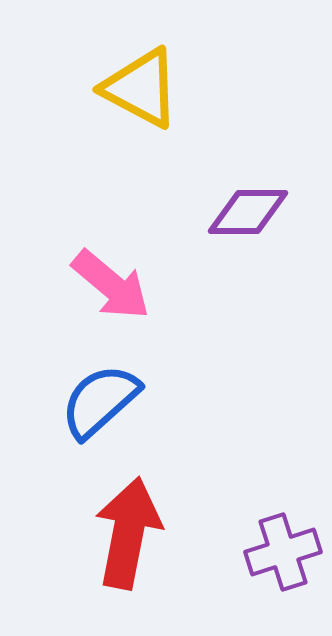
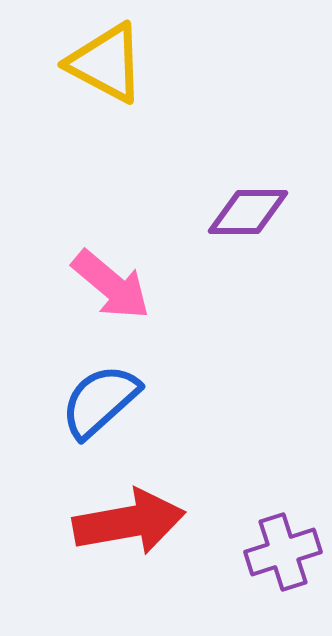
yellow triangle: moved 35 px left, 25 px up
red arrow: moved 1 px right, 11 px up; rotated 69 degrees clockwise
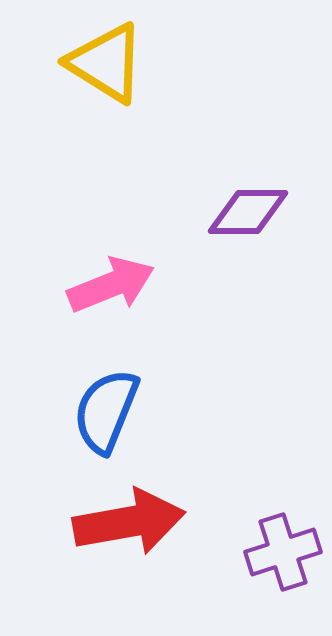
yellow triangle: rotated 4 degrees clockwise
pink arrow: rotated 62 degrees counterclockwise
blue semicircle: moved 6 px right, 10 px down; rotated 26 degrees counterclockwise
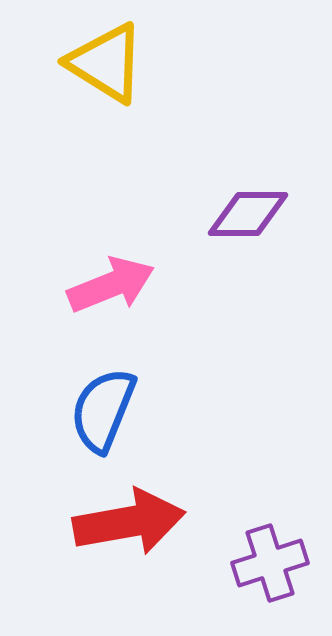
purple diamond: moved 2 px down
blue semicircle: moved 3 px left, 1 px up
purple cross: moved 13 px left, 11 px down
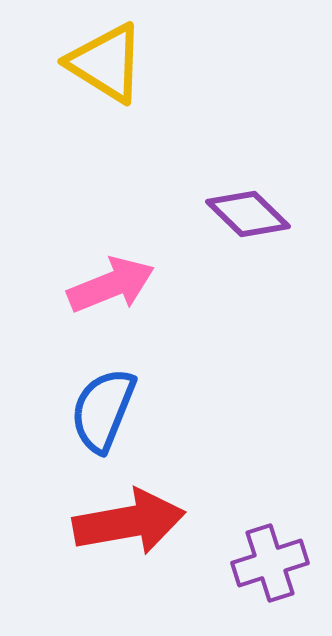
purple diamond: rotated 44 degrees clockwise
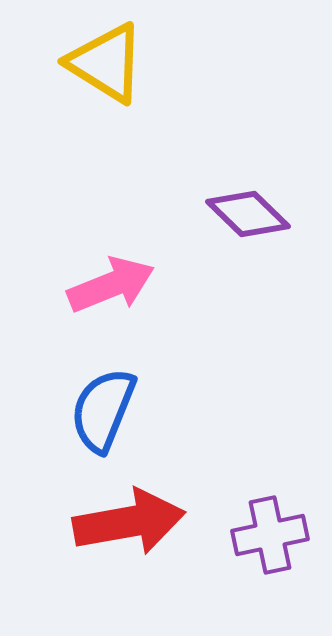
purple cross: moved 28 px up; rotated 6 degrees clockwise
